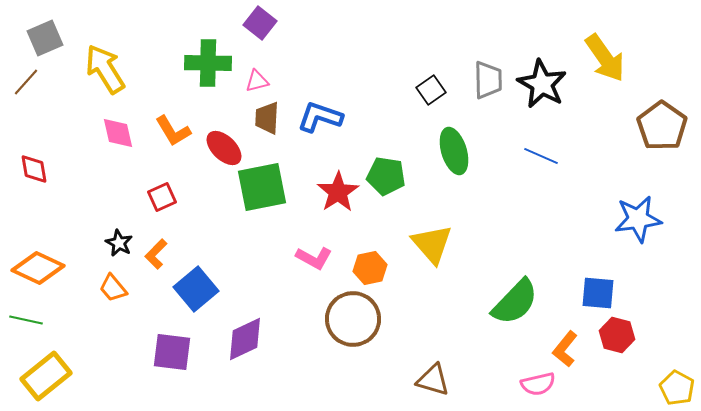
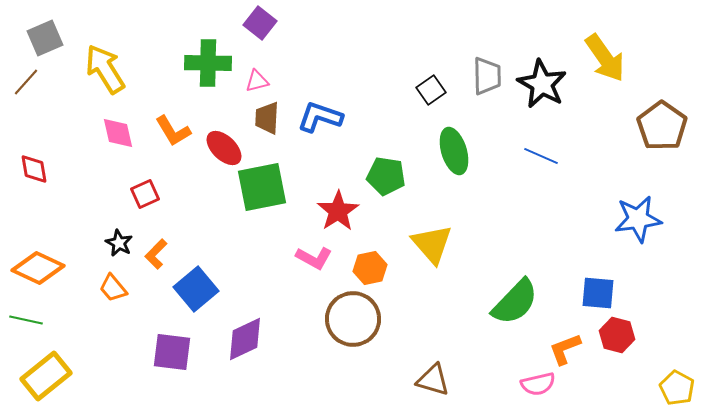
gray trapezoid at (488, 80): moved 1 px left, 4 px up
red star at (338, 192): moved 19 px down
red square at (162, 197): moved 17 px left, 3 px up
orange L-shape at (565, 349): rotated 30 degrees clockwise
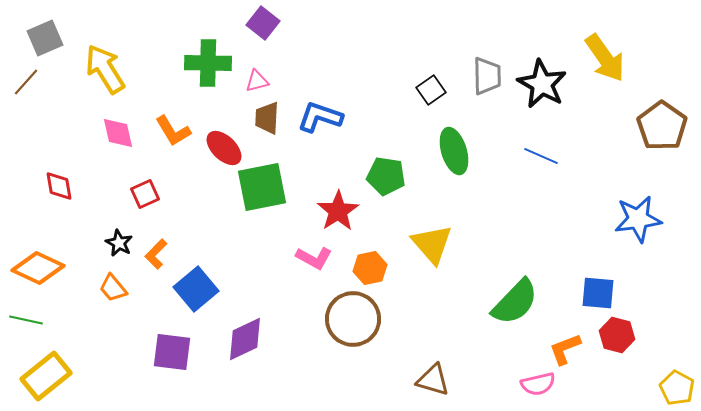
purple square at (260, 23): moved 3 px right
red diamond at (34, 169): moved 25 px right, 17 px down
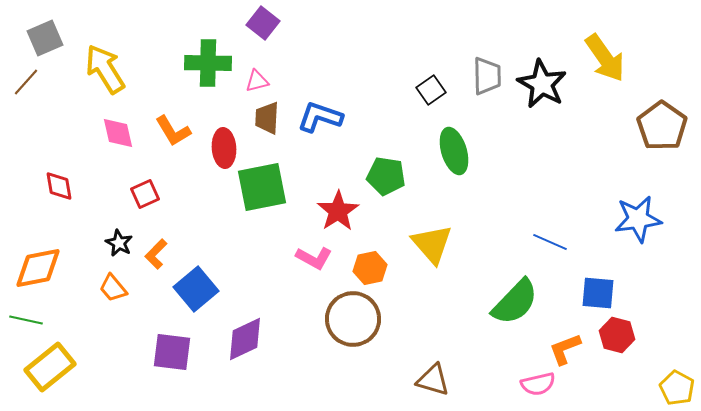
red ellipse at (224, 148): rotated 42 degrees clockwise
blue line at (541, 156): moved 9 px right, 86 px down
orange diamond at (38, 268): rotated 36 degrees counterclockwise
yellow rectangle at (46, 376): moved 4 px right, 9 px up
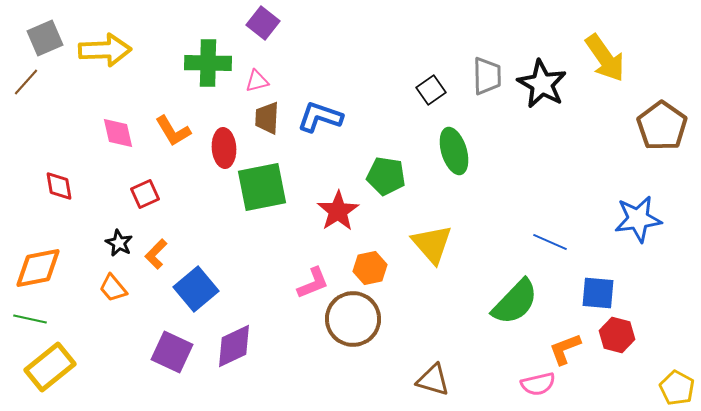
yellow arrow at (105, 69): moved 19 px up; rotated 120 degrees clockwise
pink L-shape at (314, 258): moved 1 px left, 25 px down; rotated 51 degrees counterclockwise
green line at (26, 320): moved 4 px right, 1 px up
purple diamond at (245, 339): moved 11 px left, 7 px down
purple square at (172, 352): rotated 18 degrees clockwise
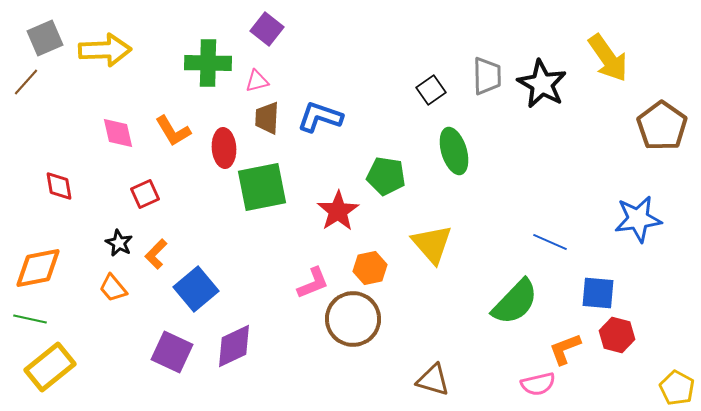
purple square at (263, 23): moved 4 px right, 6 px down
yellow arrow at (605, 58): moved 3 px right
